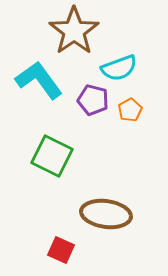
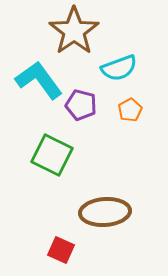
purple pentagon: moved 12 px left, 5 px down
green square: moved 1 px up
brown ellipse: moved 1 px left, 2 px up; rotated 12 degrees counterclockwise
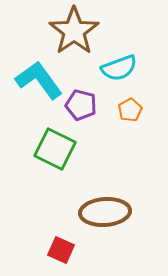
green square: moved 3 px right, 6 px up
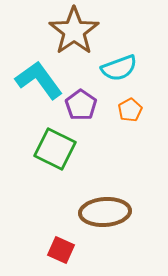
purple pentagon: rotated 20 degrees clockwise
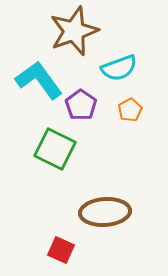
brown star: rotated 15 degrees clockwise
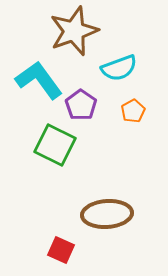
orange pentagon: moved 3 px right, 1 px down
green square: moved 4 px up
brown ellipse: moved 2 px right, 2 px down
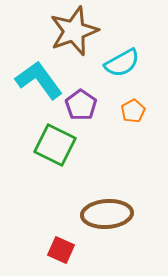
cyan semicircle: moved 3 px right, 5 px up; rotated 9 degrees counterclockwise
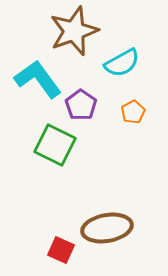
cyan L-shape: moved 1 px left, 1 px up
orange pentagon: moved 1 px down
brown ellipse: moved 14 px down; rotated 6 degrees counterclockwise
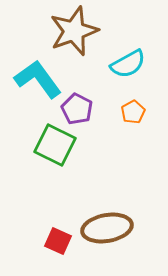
cyan semicircle: moved 6 px right, 1 px down
purple pentagon: moved 4 px left, 4 px down; rotated 8 degrees counterclockwise
red square: moved 3 px left, 9 px up
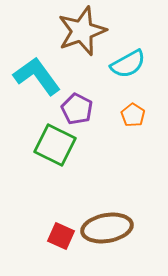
brown star: moved 8 px right
cyan L-shape: moved 1 px left, 3 px up
orange pentagon: moved 3 px down; rotated 10 degrees counterclockwise
red square: moved 3 px right, 5 px up
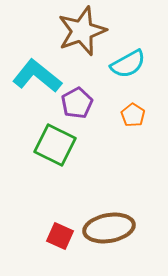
cyan L-shape: rotated 15 degrees counterclockwise
purple pentagon: moved 6 px up; rotated 16 degrees clockwise
brown ellipse: moved 2 px right
red square: moved 1 px left
